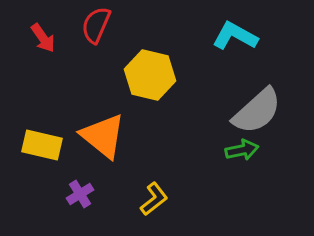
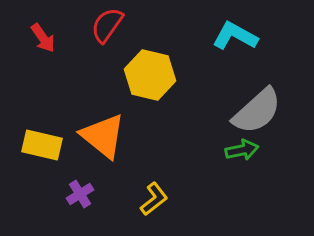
red semicircle: moved 11 px right; rotated 12 degrees clockwise
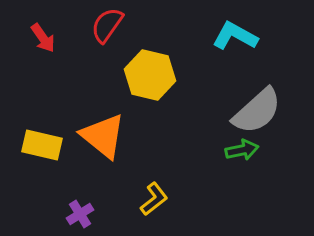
purple cross: moved 20 px down
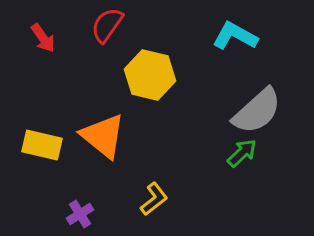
green arrow: moved 3 px down; rotated 32 degrees counterclockwise
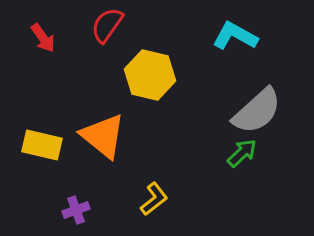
purple cross: moved 4 px left, 4 px up; rotated 12 degrees clockwise
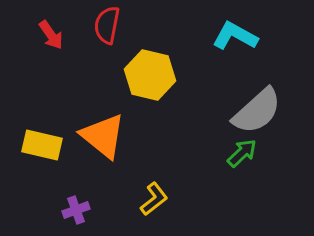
red semicircle: rotated 24 degrees counterclockwise
red arrow: moved 8 px right, 3 px up
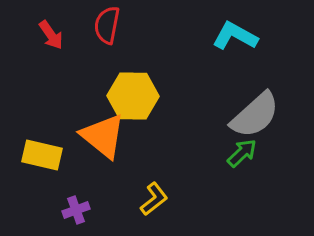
yellow hexagon: moved 17 px left, 21 px down; rotated 12 degrees counterclockwise
gray semicircle: moved 2 px left, 4 px down
yellow rectangle: moved 10 px down
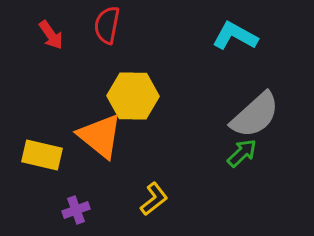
orange triangle: moved 3 px left
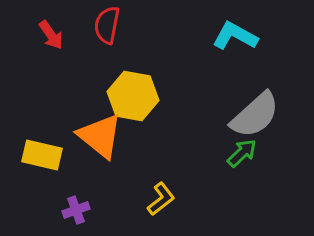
yellow hexagon: rotated 9 degrees clockwise
yellow L-shape: moved 7 px right
